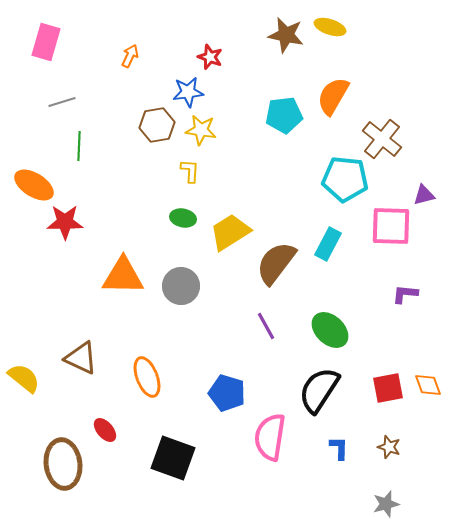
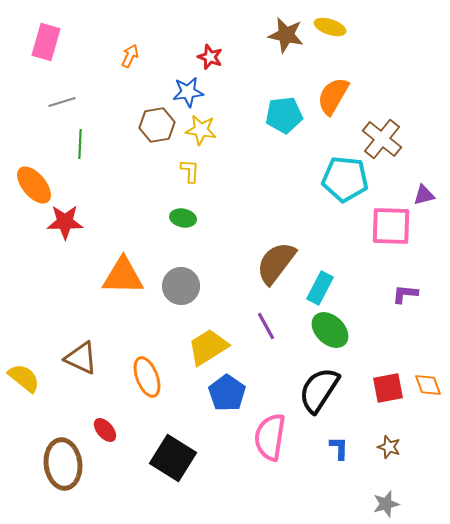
green line at (79, 146): moved 1 px right, 2 px up
orange ellipse at (34, 185): rotated 18 degrees clockwise
yellow trapezoid at (230, 232): moved 22 px left, 115 px down
cyan rectangle at (328, 244): moved 8 px left, 44 px down
blue pentagon at (227, 393): rotated 18 degrees clockwise
black square at (173, 458): rotated 12 degrees clockwise
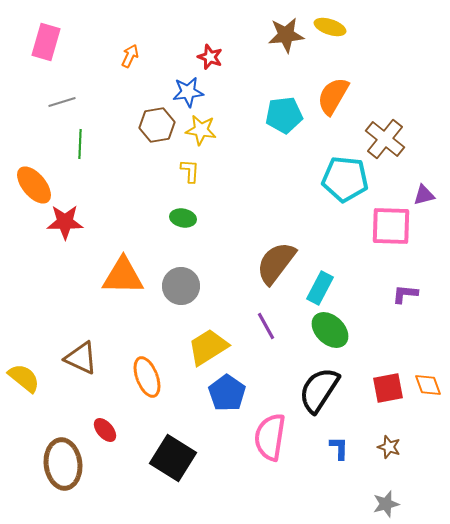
brown star at (286, 35): rotated 18 degrees counterclockwise
brown cross at (382, 139): moved 3 px right
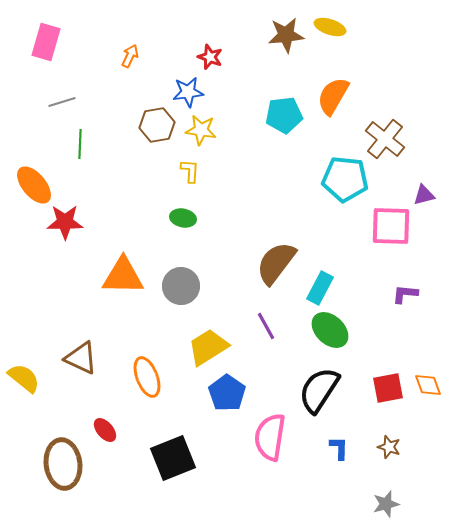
black square at (173, 458): rotated 36 degrees clockwise
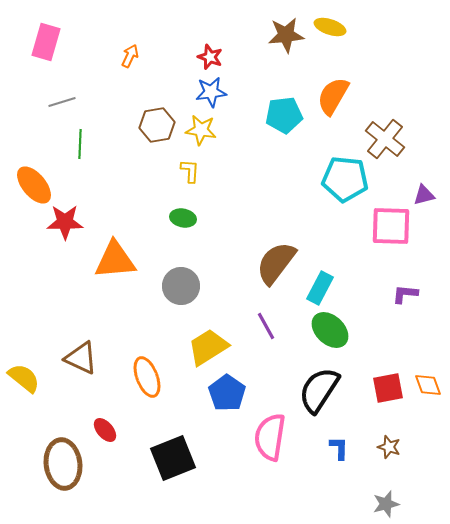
blue star at (188, 92): moved 23 px right
orange triangle at (123, 276): moved 8 px left, 16 px up; rotated 6 degrees counterclockwise
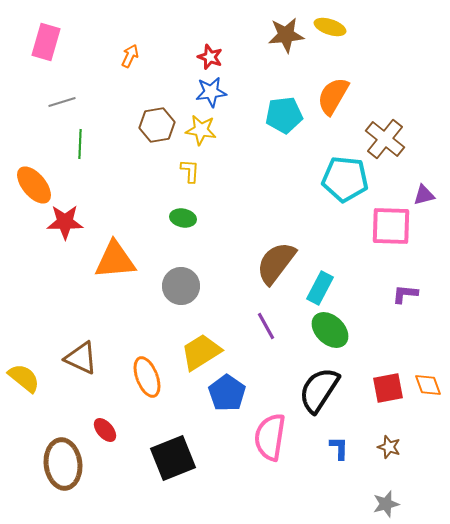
yellow trapezoid at (208, 347): moved 7 px left, 5 px down
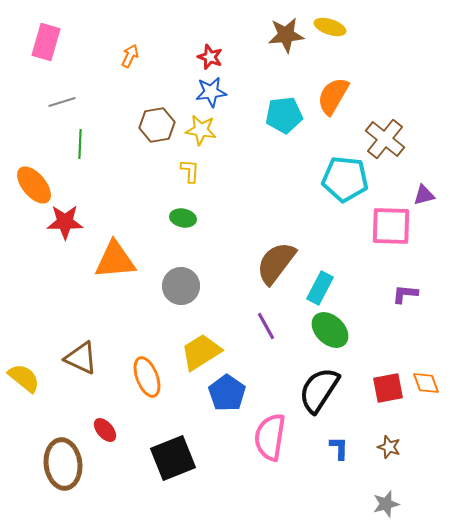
orange diamond at (428, 385): moved 2 px left, 2 px up
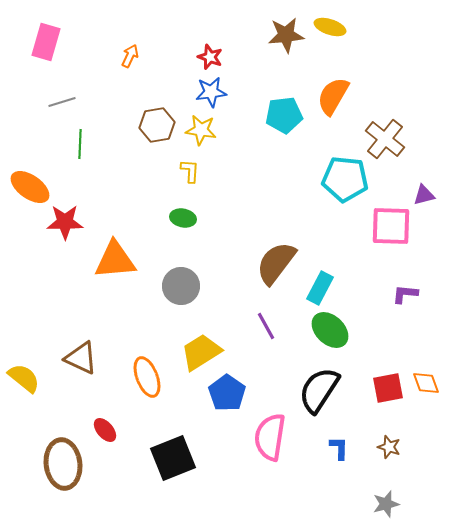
orange ellipse at (34, 185): moved 4 px left, 2 px down; rotated 15 degrees counterclockwise
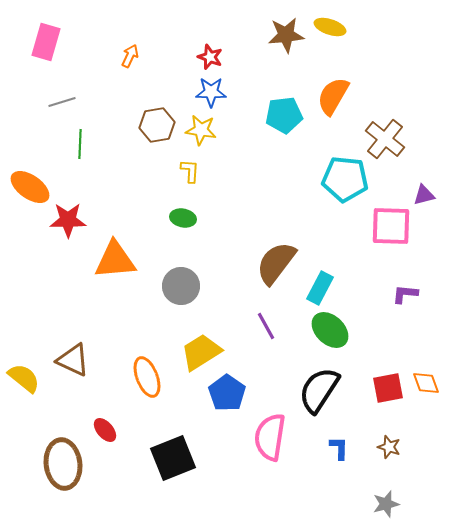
blue star at (211, 92): rotated 8 degrees clockwise
red star at (65, 222): moved 3 px right, 2 px up
brown triangle at (81, 358): moved 8 px left, 2 px down
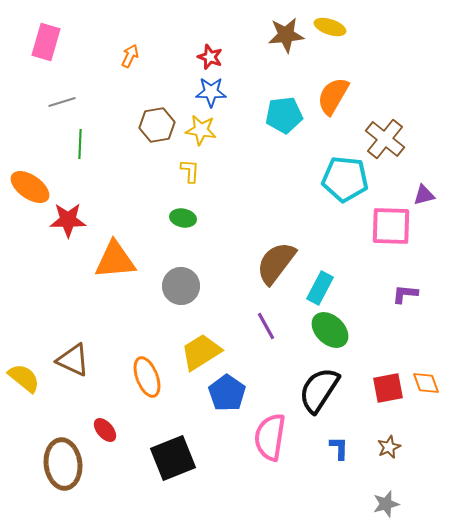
brown star at (389, 447): rotated 30 degrees clockwise
